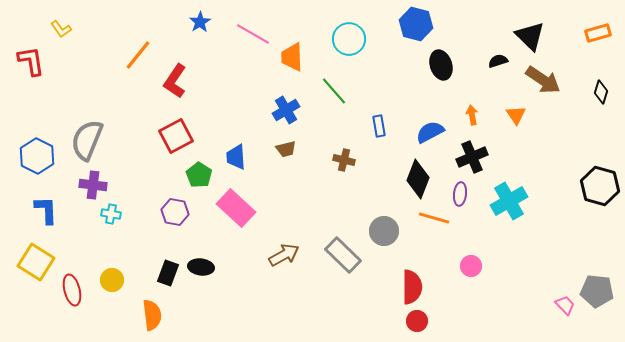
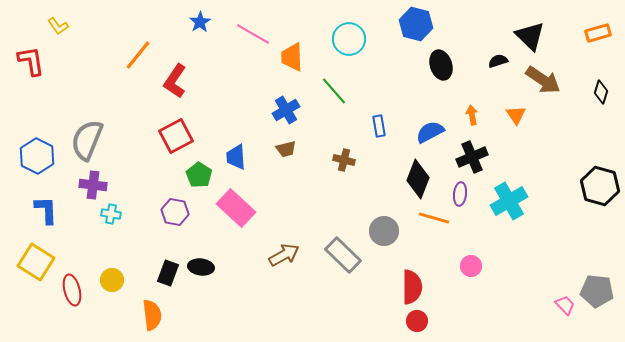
yellow L-shape at (61, 29): moved 3 px left, 3 px up
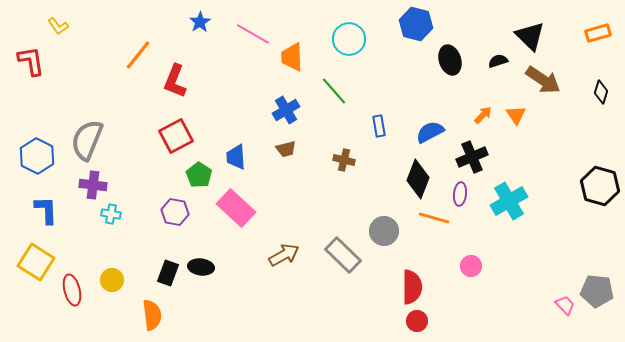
black ellipse at (441, 65): moved 9 px right, 5 px up
red L-shape at (175, 81): rotated 12 degrees counterclockwise
orange arrow at (472, 115): moved 11 px right; rotated 54 degrees clockwise
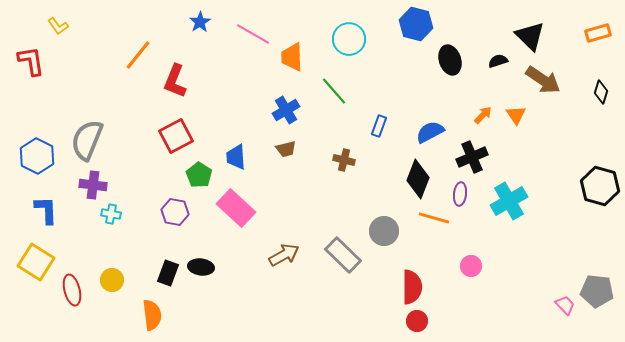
blue rectangle at (379, 126): rotated 30 degrees clockwise
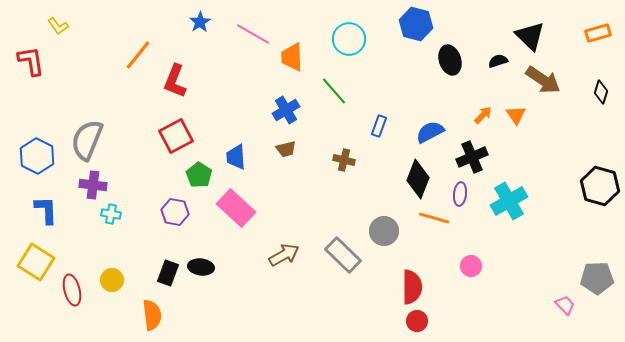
gray pentagon at (597, 291): moved 13 px up; rotated 8 degrees counterclockwise
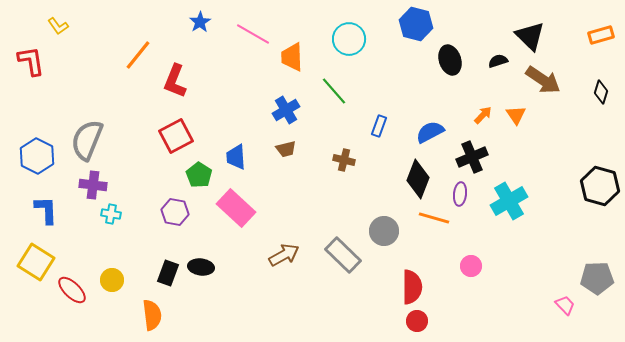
orange rectangle at (598, 33): moved 3 px right, 2 px down
red ellipse at (72, 290): rotated 32 degrees counterclockwise
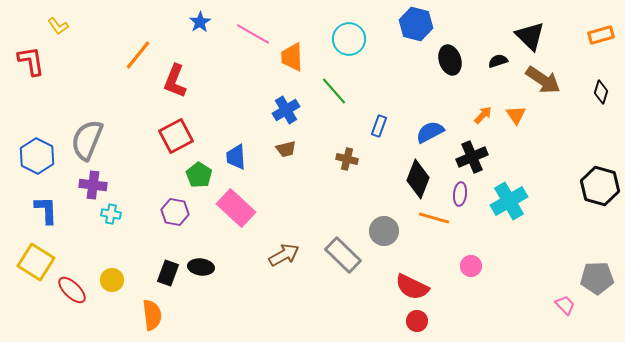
brown cross at (344, 160): moved 3 px right, 1 px up
red semicircle at (412, 287): rotated 116 degrees clockwise
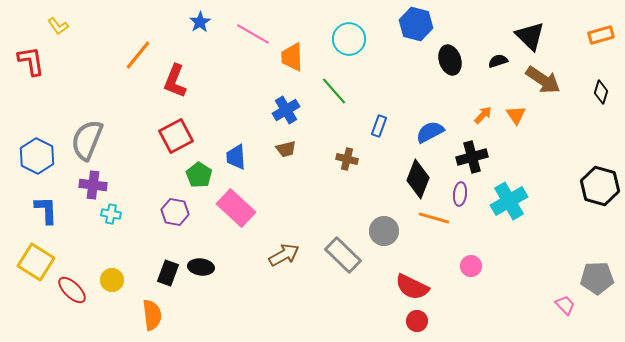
black cross at (472, 157): rotated 8 degrees clockwise
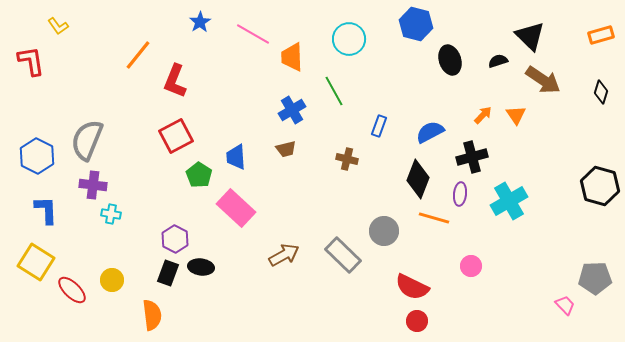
green line at (334, 91): rotated 12 degrees clockwise
blue cross at (286, 110): moved 6 px right
purple hexagon at (175, 212): moved 27 px down; rotated 16 degrees clockwise
gray pentagon at (597, 278): moved 2 px left
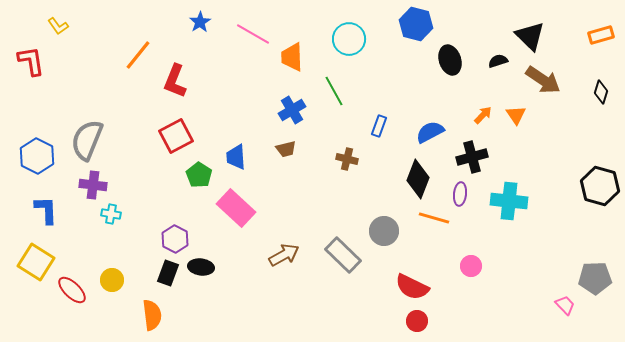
cyan cross at (509, 201): rotated 36 degrees clockwise
